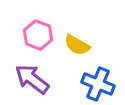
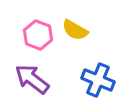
yellow semicircle: moved 2 px left, 15 px up
blue cross: moved 4 px up
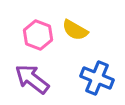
blue cross: moved 1 px left, 2 px up
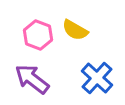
blue cross: rotated 20 degrees clockwise
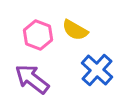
blue cross: moved 8 px up
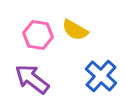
pink hexagon: rotated 12 degrees counterclockwise
blue cross: moved 4 px right, 6 px down
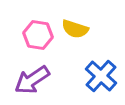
yellow semicircle: moved 1 px up; rotated 12 degrees counterclockwise
purple arrow: moved 1 px down; rotated 72 degrees counterclockwise
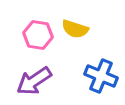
blue cross: rotated 20 degrees counterclockwise
purple arrow: moved 2 px right, 1 px down
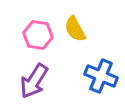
yellow semicircle: rotated 44 degrees clockwise
purple arrow: rotated 24 degrees counterclockwise
